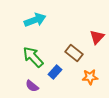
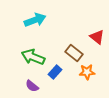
red triangle: rotated 35 degrees counterclockwise
green arrow: rotated 25 degrees counterclockwise
orange star: moved 3 px left, 5 px up
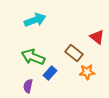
blue rectangle: moved 5 px left, 1 px down
purple semicircle: moved 4 px left; rotated 64 degrees clockwise
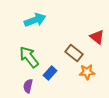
green arrow: moved 4 px left; rotated 30 degrees clockwise
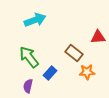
red triangle: moved 1 px right; rotated 42 degrees counterclockwise
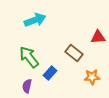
orange star: moved 5 px right, 5 px down
purple semicircle: moved 1 px left
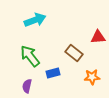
green arrow: moved 1 px right, 1 px up
blue rectangle: moved 3 px right; rotated 32 degrees clockwise
